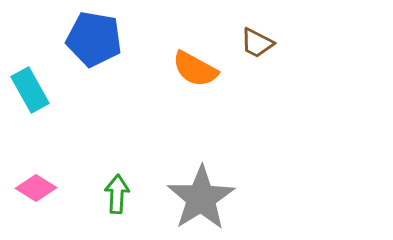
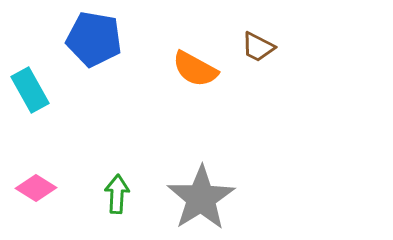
brown trapezoid: moved 1 px right, 4 px down
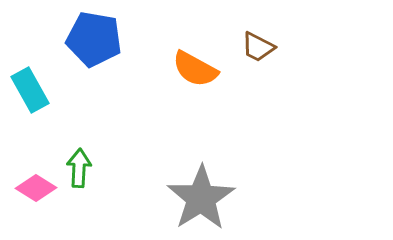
green arrow: moved 38 px left, 26 px up
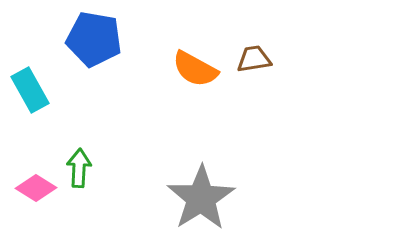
brown trapezoid: moved 4 px left, 12 px down; rotated 144 degrees clockwise
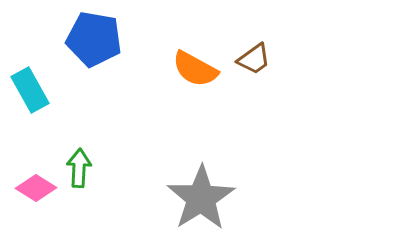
brown trapezoid: rotated 153 degrees clockwise
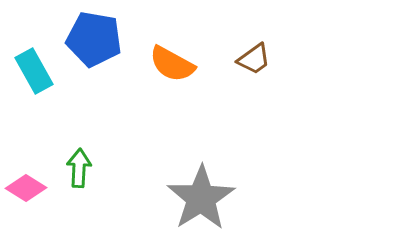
orange semicircle: moved 23 px left, 5 px up
cyan rectangle: moved 4 px right, 19 px up
pink diamond: moved 10 px left
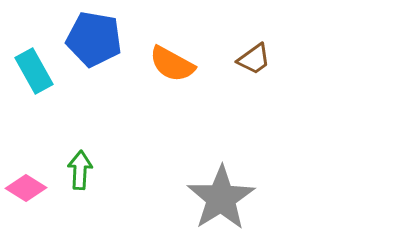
green arrow: moved 1 px right, 2 px down
gray star: moved 20 px right
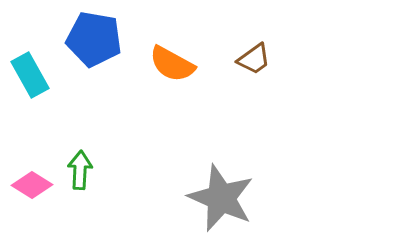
cyan rectangle: moved 4 px left, 4 px down
pink diamond: moved 6 px right, 3 px up
gray star: rotated 16 degrees counterclockwise
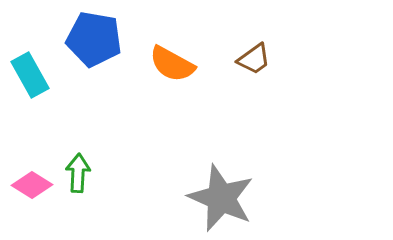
green arrow: moved 2 px left, 3 px down
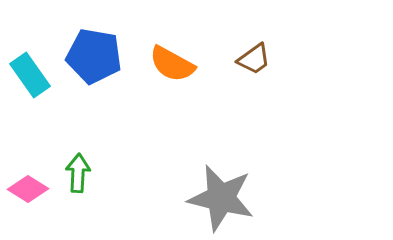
blue pentagon: moved 17 px down
cyan rectangle: rotated 6 degrees counterclockwise
pink diamond: moved 4 px left, 4 px down
gray star: rotated 10 degrees counterclockwise
